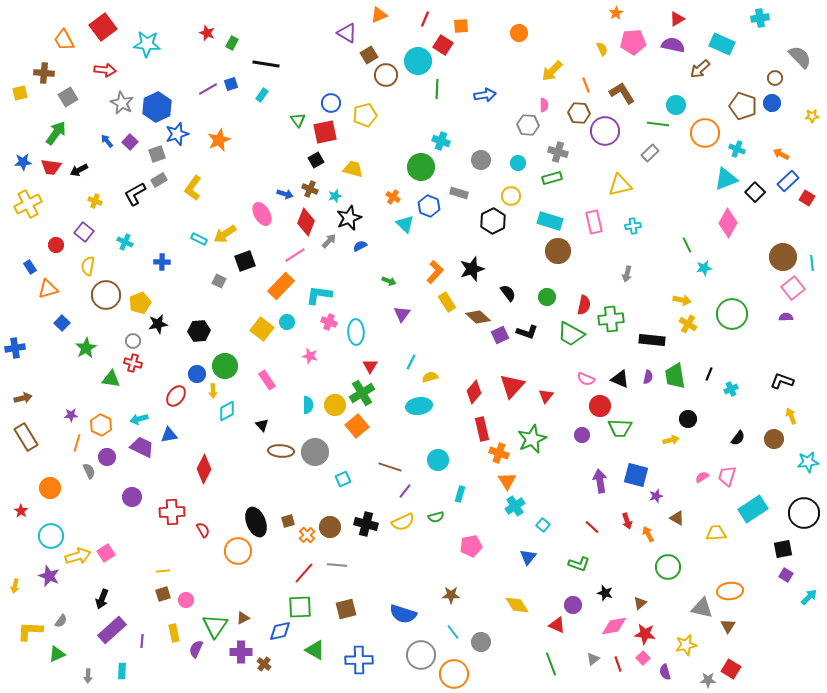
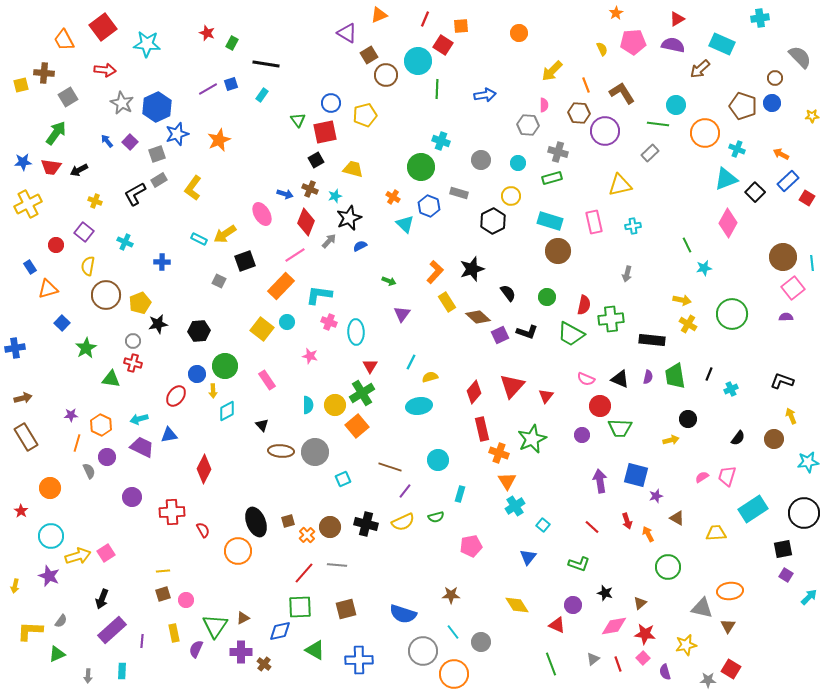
yellow square at (20, 93): moved 1 px right, 8 px up
gray circle at (421, 655): moved 2 px right, 4 px up
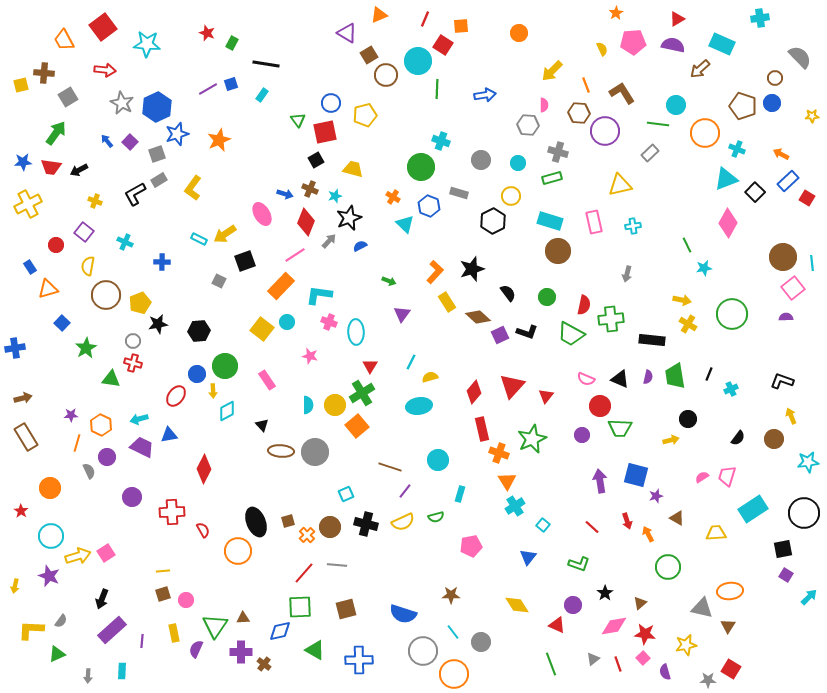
cyan square at (343, 479): moved 3 px right, 15 px down
black star at (605, 593): rotated 21 degrees clockwise
brown triangle at (243, 618): rotated 24 degrees clockwise
yellow L-shape at (30, 631): moved 1 px right, 1 px up
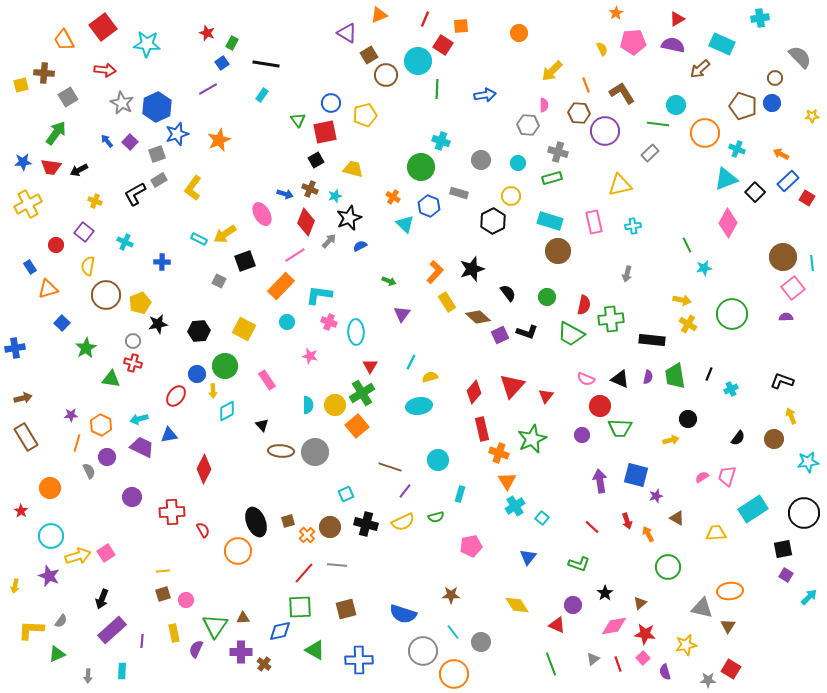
blue square at (231, 84): moved 9 px left, 21 px up; rotated 16 degrees counterclockwise
yellow square at (262, 329): moved 18 px left; rotated 10 degrees counterclockwise
cyan square at (543, 525): moved 1 px left, 7 px up
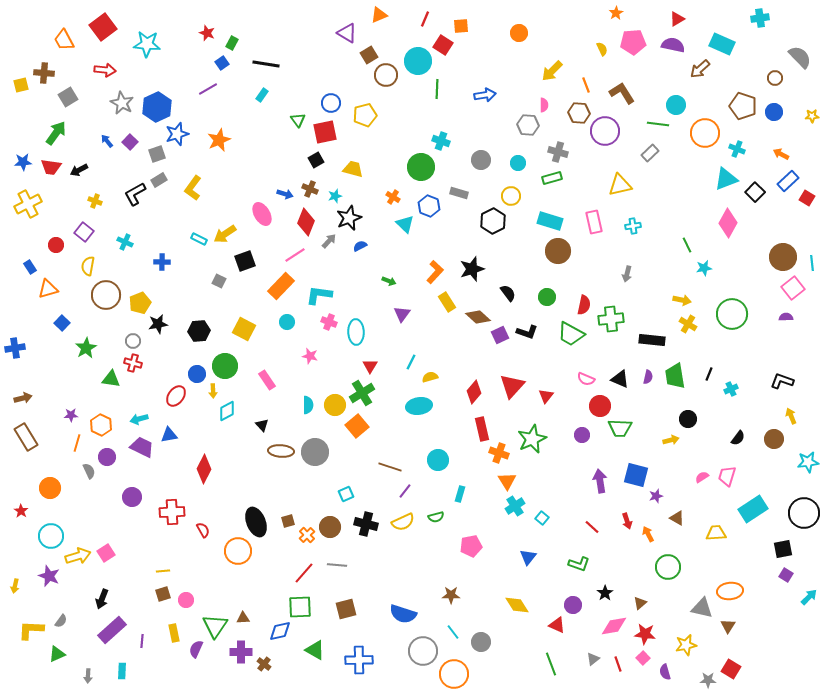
blue circle at (772, 103): moved 2 px right, 9 px down
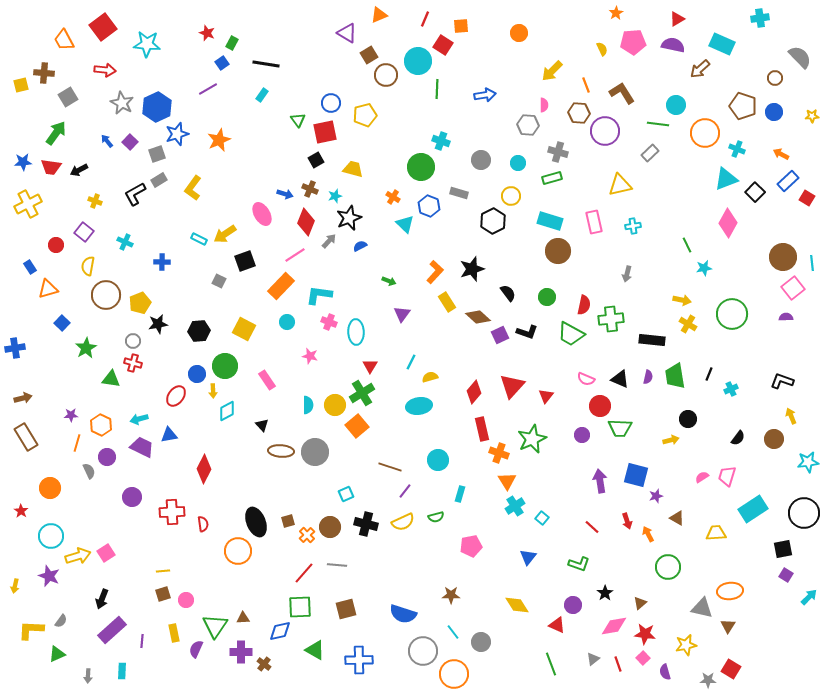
red semicircle at (203, 530): moved 6 px up; rotated 21 degrees clockwise
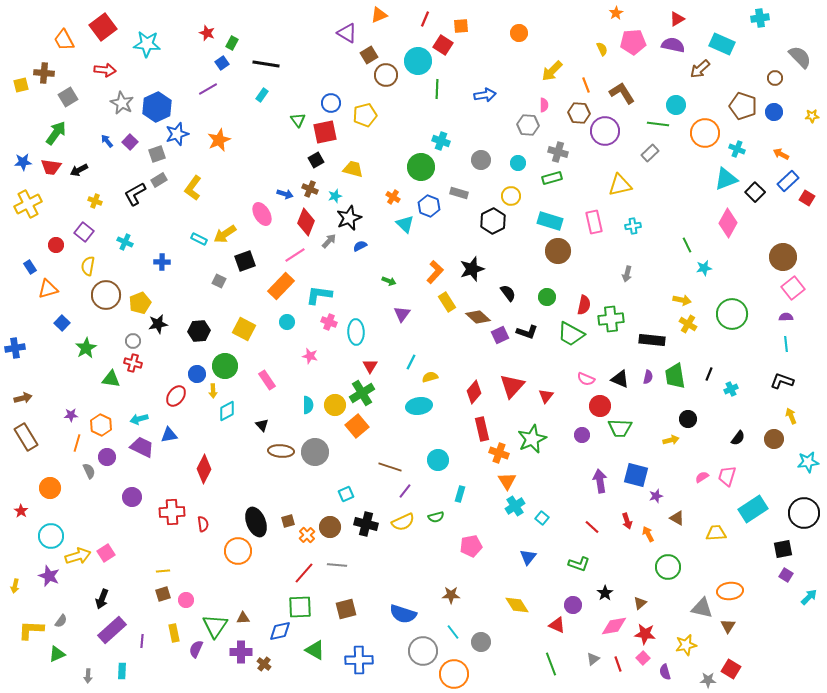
cyan line at (812, 263): moved 26 px left, 81 px down
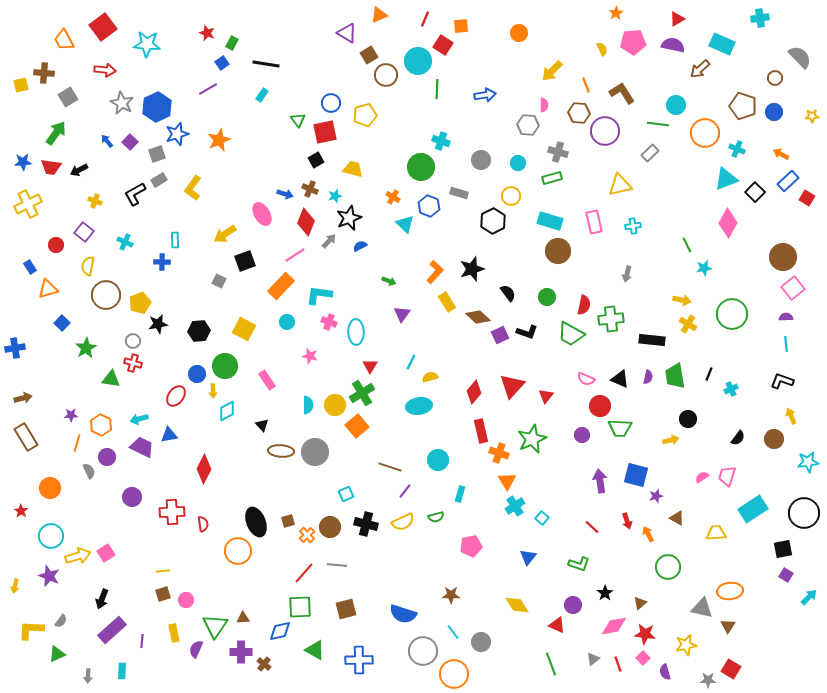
cyan rectangle at (199, 239): moved 24 px left, 1 px down; rotated 63 degrees clockwise
red rectangle at (482, 429): moved 1 px left, 2 px down
